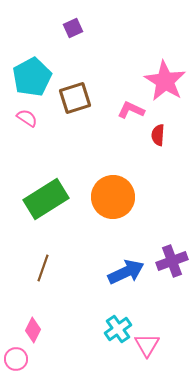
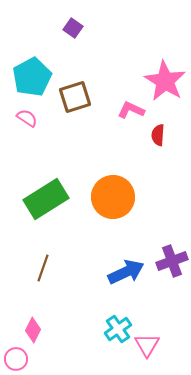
purple square: rotated 30 degrees counterclockwise
brown square: moved 1 px up
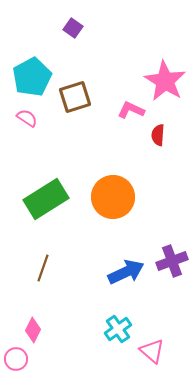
pink triangle: moved 5 px right, 6 px down; rotated 20 degrees counterclockwise
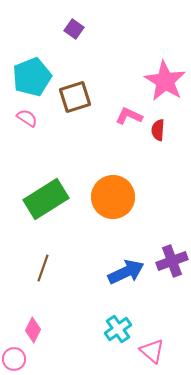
purple square: moved 1 px right, 1 px down
cyan pentagon: rotated 6 degrees clockwise
pink L-shape: moved 2 px left, 6 px down
red semicircle: moved 5 px up
pink circle: moved 2 px left
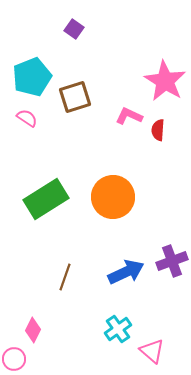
brown line: moved 22 px right, 9 px down
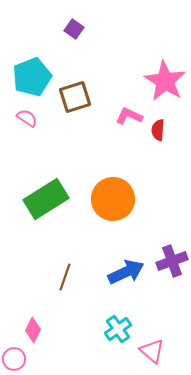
orange circle: moved 2 px down
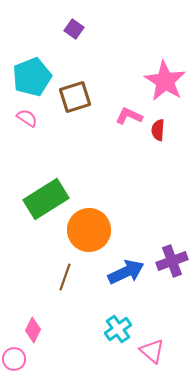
orange circle: moved 24 px left, 31 px down
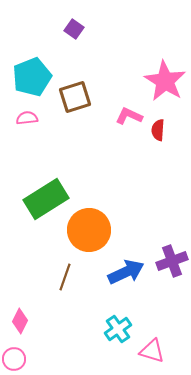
pink semicircle: rotated 40 degrees counterclockwise
pink diamond: moved 13 px left, 9 px up
pink triangle: rotated 24 degrees counterclockwise
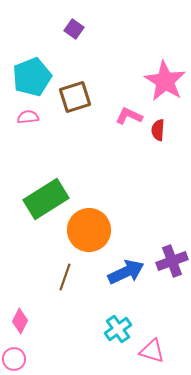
pink semicircle: moved 1 px right, 1 px up
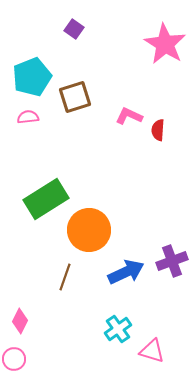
pink star: moved 37 px up
